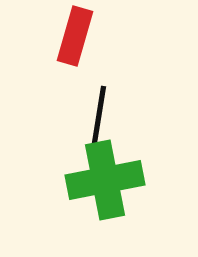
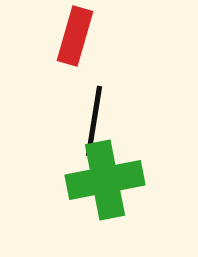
black line: moved 4 px left
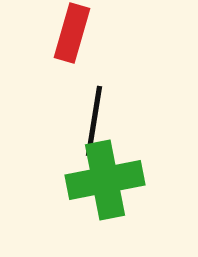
red rectangle: moved 3 px left, 3 px up
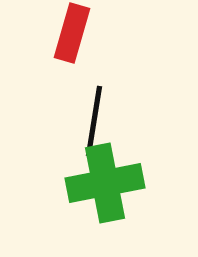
green cross: moved 3 px down
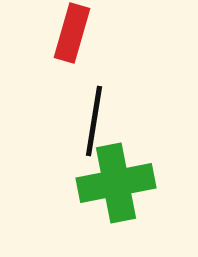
green cross: moved 11 px right
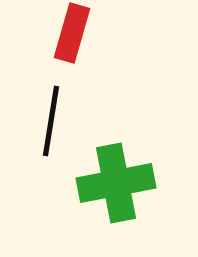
black line: moved 43 px left
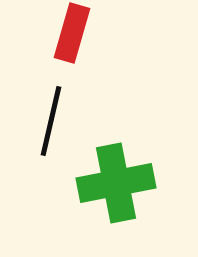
black line: rotated 4 degrees clockwise
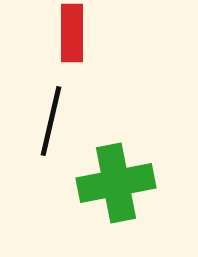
red rectangle: rotated 16 degrees counterclockwise
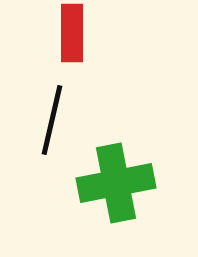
black line: moved 1 px right, 1 px up
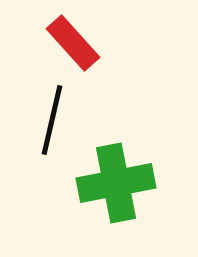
red rectangle: moved 1 px right, 10 px down; rotated 42 degrees counterclockwise
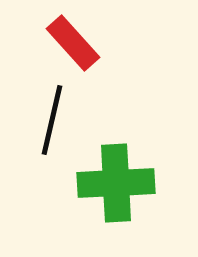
green cross: rotated 8 degrees clockwise
